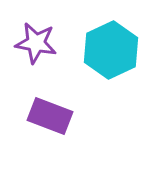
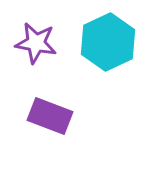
cyan hexagon: moved 3 px left, 8 px up
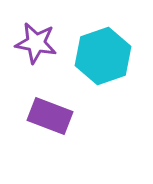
cyan hexagon: moved 5 px left, 14 px down; rotated 6 degrees clockwise
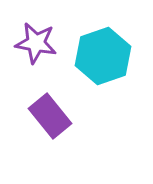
purple rectangle: rotated 30 degrees clockwise
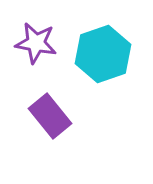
cyan hexagon: moved 2 px up
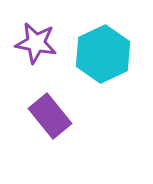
cyan hexagon: rotated 6 degrees counterclockwise
